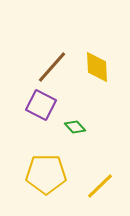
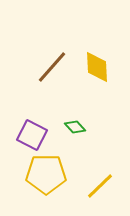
purple square: moved 9 px left, 30 px down
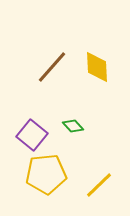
green diamond: moved 2 px left, 1 px up
purple square: rotated 12 degrees clockwise
yellow pentagon: rotated 6 degrees counterclockwise
yellow line: moved 1 px left, 1 px up
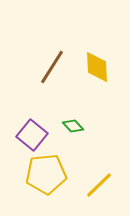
brown line: rotated 9 degrees counterclockwise
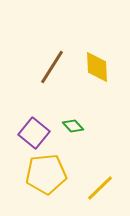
purple square: moved 2 px right, 2 px up
yellow line: moved 1 px right, 3 px down
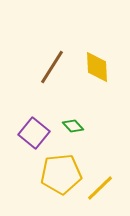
yellow pentagon: moved 15 px right
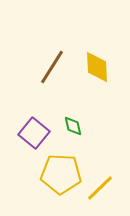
green diamond: rotated 30 degrees clockwise
yellow pentagon: rotated 9 degrees clockwise
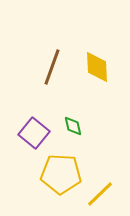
brown line: rotated 12 degrees counterclockwise
yellow line: moved 6 px down
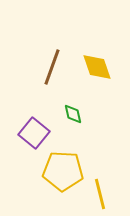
yellow diamond: rotated 16 degrees counterclockwise
green diamond: moved 12 px up
yellow pentagon: moved 2 px right, 3 px up
yellow line: rotated 60 degrees counterclockwise
